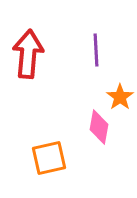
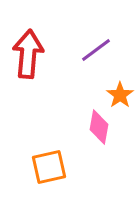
purple line: rotated 56 degrees clockwise
orange star: moved 2 px up
orange square: moved 9 px down
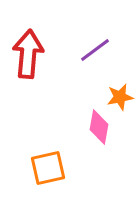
purple line: moved 1 px left
orange star: moved 2 px down; rotated 24 degrees clockwise
orange square: moved 1 px left, 1 px down
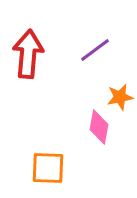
orange square: rotated 15 degrees clockwise
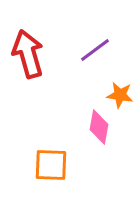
red arrow: rotated 21 degrees counterclockwise
orange star: moved 2 px up; rotated 20 degrees clockwise
orange square: moved 3 px right, 3 px up
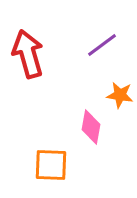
purple line: moved 7 px right, 5 px up
pink diamond: moved 8 px left
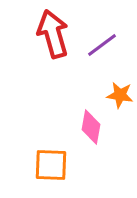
red arrow: moved 25 px right, 20 px up
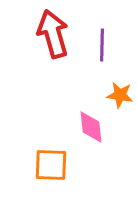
purple line: rotated 52 degrees counterclockwise
pink diamond: rotated 16 degrees counterclockwise
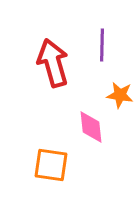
red arrow: moved 29 px down
orange square: rotated 6 degrees clockwise
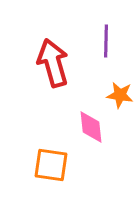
purple line: moved 4 px right, 4 px up
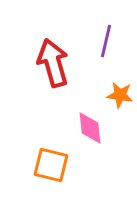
purple line: rotated 12 degrees clockwise
pink diamond: moved 1 px left, 1 px down
orange square: rotated 6 degrees clockwise
